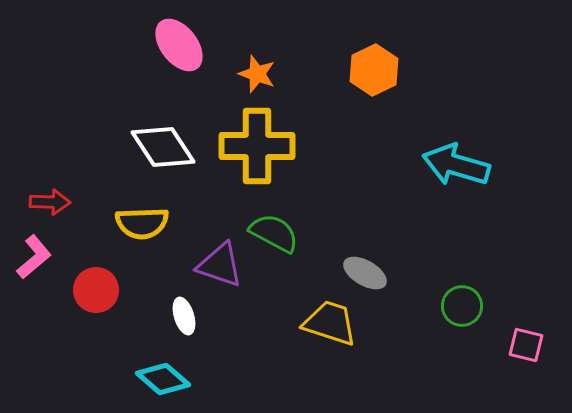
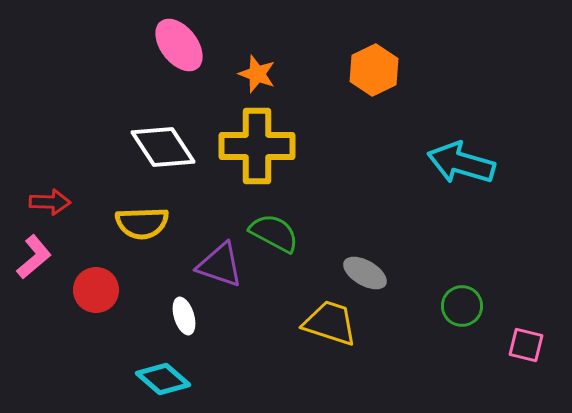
cyan arrow: moved 5 px right, 2 px up
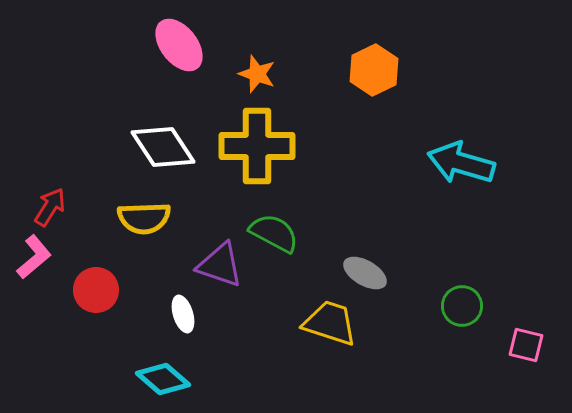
red arrow: moved 5 px down; rotated 60 degrees counterclockwise
yellow semicircle: moved 2 px right, 5 px up
white ellipse: moved 1 px left, 2 px up
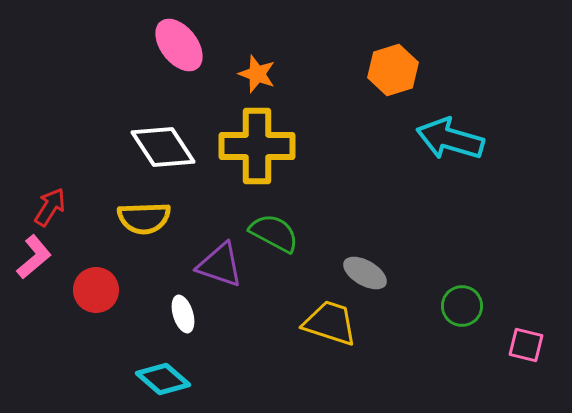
orange hexagon: moved 19 px right; rotated 9 degrees clockwise
cyan arrow: moved 11 px left, 24 px up
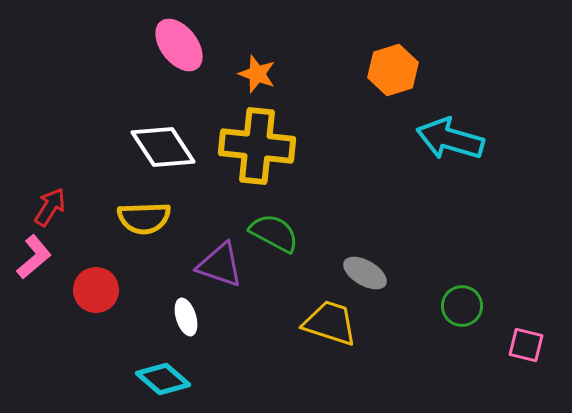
yellow cross: rotated 6 degrees clockwise
white ellipse: moved 3 px right, 3 px down
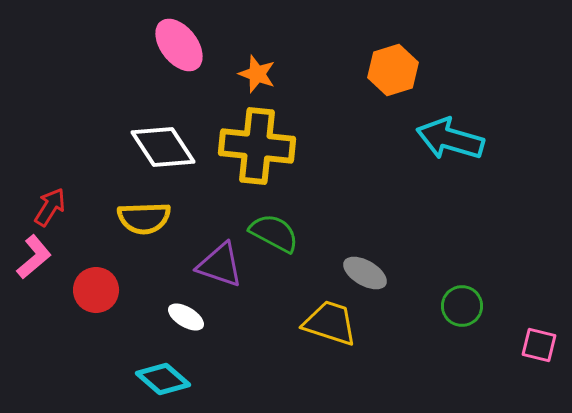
white ellipse: rotated 42 degrees counterclockwise
pink square: moved 13 px right
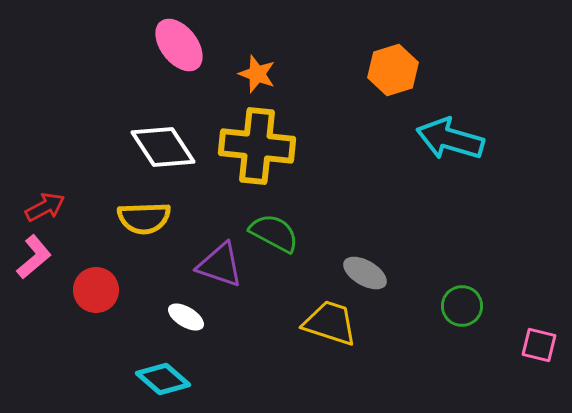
red arrow: moved 5 px left; rotated 30 degrees clockwise
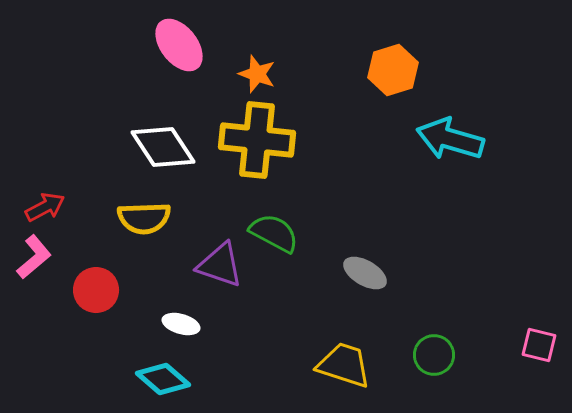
yellow cross: moved 6 px up
green circle: moved 28 px left, 49 px down
white ellipse: moved 5 px left, 7 px down; rotated 15 degrees counterclockwise
yellow trapezoid: moved 14 px right, 42 px down
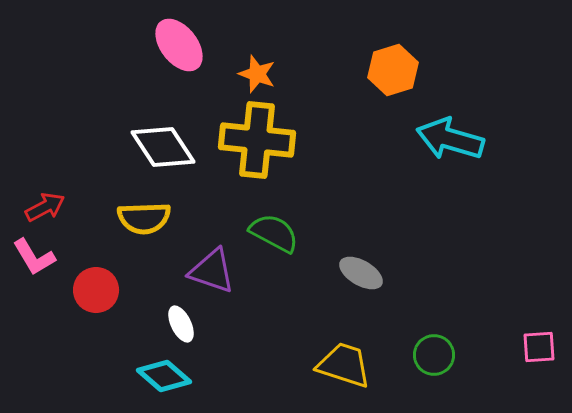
pink L-shape: rotated 99 degrees clockwise
purple triangle: moved 8 px left, 6 px down
gray ellipse: moved 4 px left
white ellipse: rotated 48 degrees clockwise
pink square: moved 2 px down; rotated 18 degrees counterclockwise
cyan diamond: moved 1 px right, 3 px up
